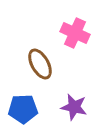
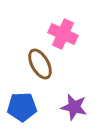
pink cross: moved 12 px left, 1 px down
blue pentagon: moved 1 px left, 2 px up
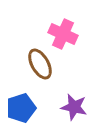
blue pentagon: moved 1 px left, 1 px down; rotated 16 degrees counterclockwise
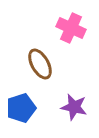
pink cross: moved 8 px right, 6 px up
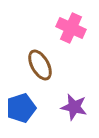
brown ellipse: moved 1 px down
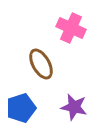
brown ellipse: moved 1 px right, 1 px up
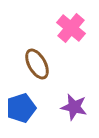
pink cross: rotated 16 degrees clockwise
brown ellipse: moved 4 px left
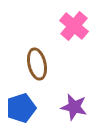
pink cross: moved 3 px right, 2 px up
brown ellipse: rotated 16 degrees clockwise
